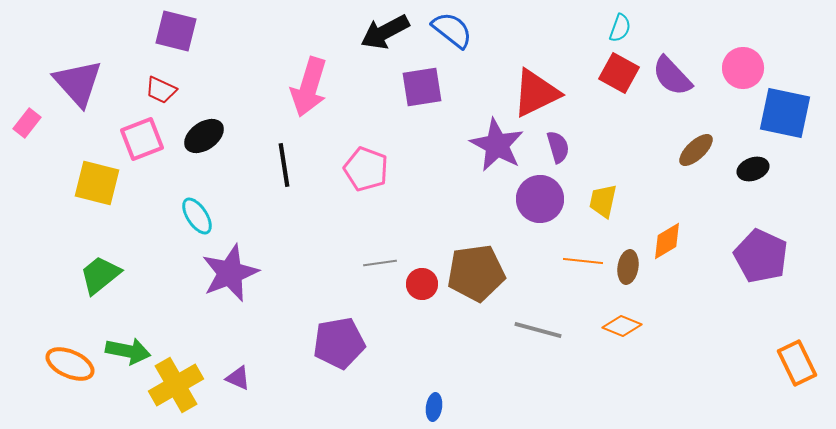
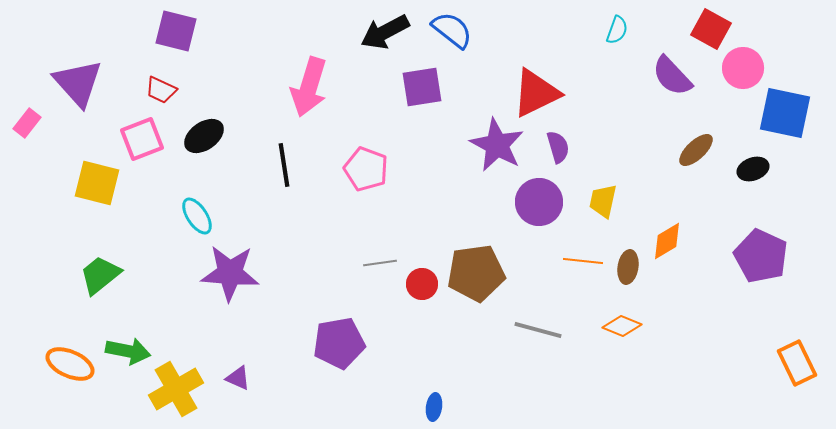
cyan semicircle at (620, 28): moved 3 px left, 2 px down
red square at (619, 73): moved 92 px right, 44 px up
purple circle at (540, 199): moved 1 px left, 3 px down
purple star at (230, 273): rotated 26 degrees clockwise
yellow cross at (176, 385): moved 4 px down
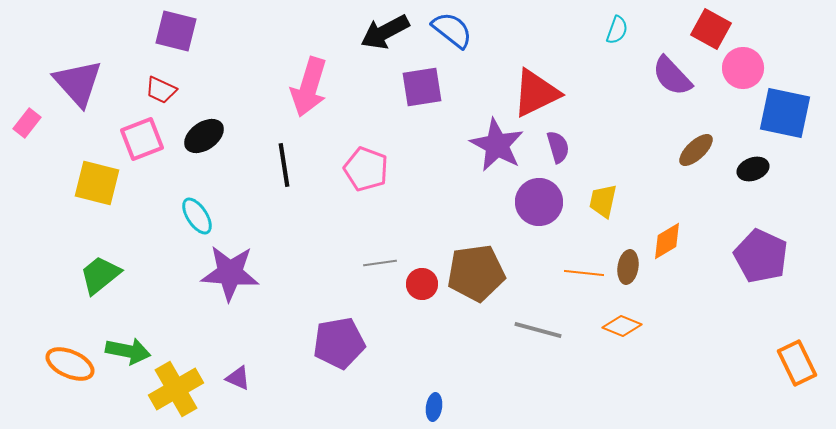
orange line at (583, 261): moved 1 px right, 12 px down
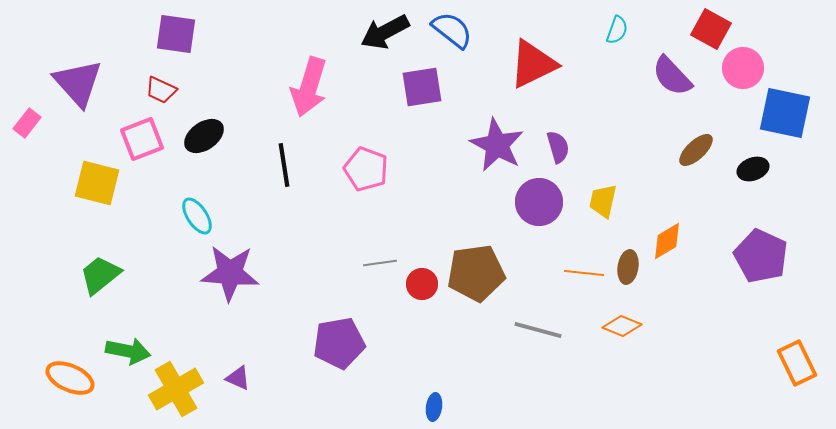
purple square at (176, 31): moved 3 px down; rotated 6 degrees counterclockwise
red triangle at (536, 93): moved 3 px left, 29 px up
orange ellipse at (70, 364): moved 14 px down
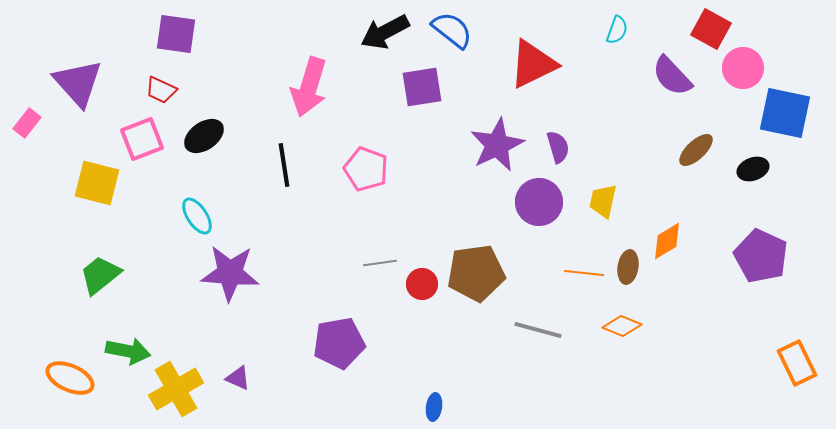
purple star at (497, 145): rotated 18 degrees clockwise
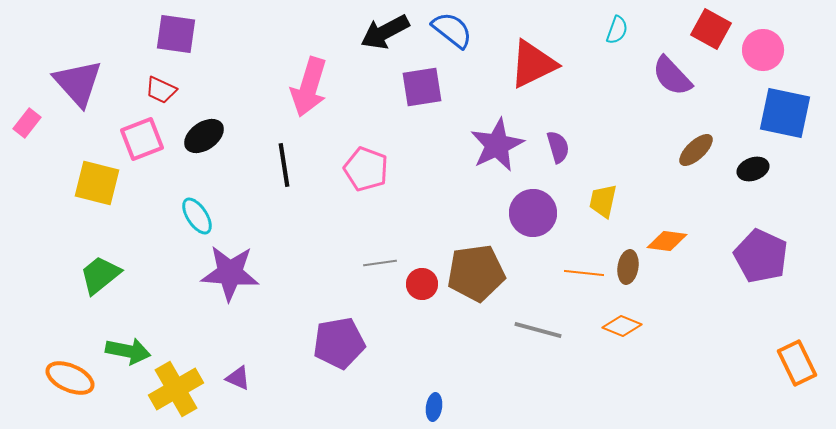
pink circle at (743, 68): moved 20 px right, 18 px up
purple circle at (539, 202): moved 6 px left, 11 px down
orange diamond at (667, 241): rotated 39 degrees clockwise
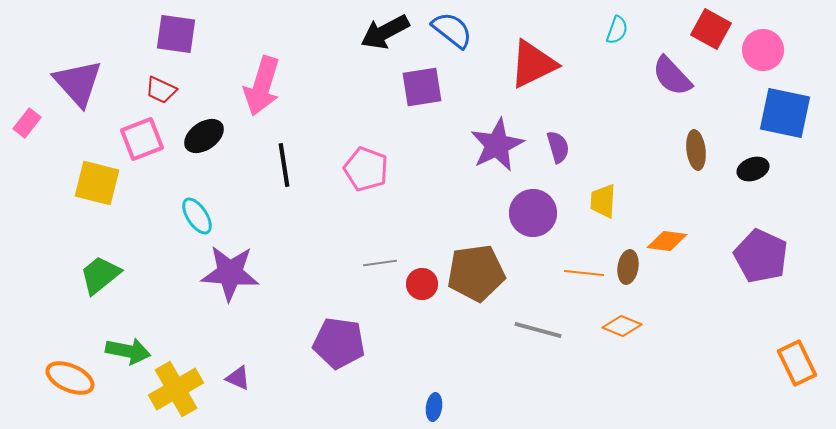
pink arrow at (309, 87): moved 47 px left, 1 px up
brown ellipse at (696, 150): rotated 54 degrees counterclockwise
yellow trapezoid at (603, 201): rotated 9 degrees counterclockwise
purple pentagon at (339, 343): rotated 18 degrees clockwise
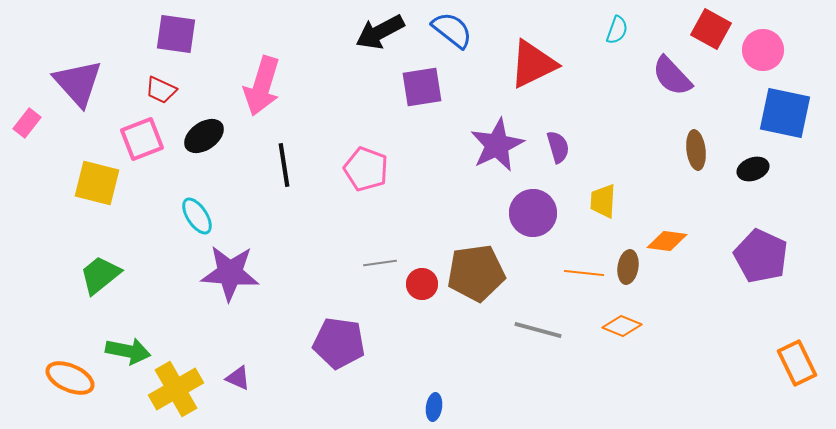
black arrow at (385, 32): moved 5 px left
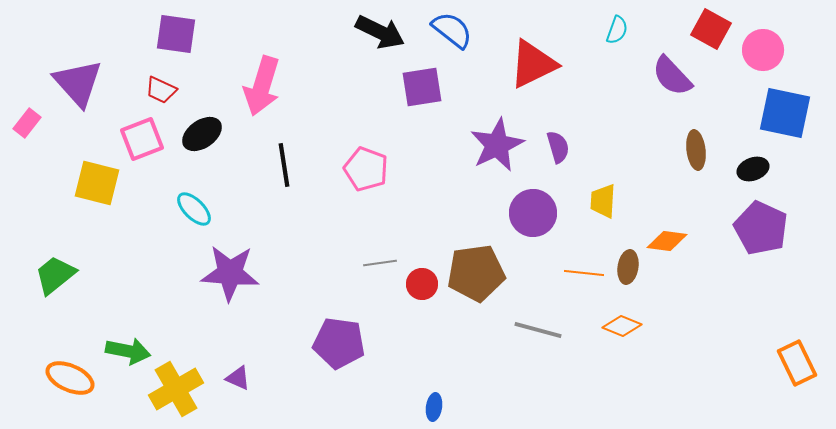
black arrow at (380, 32): rotated 126 degrees counterclockwise
black ellipse at (204, 136): moved 2 px left, 2 px up
cyan ellipse at (197, 216): moved 3 px left, 7 px up; rotated 12 degrees counterclockwise
purple pentagon at (761, 256): moved 28 px up
green trapezoid at (100, 275): moved 45 px left
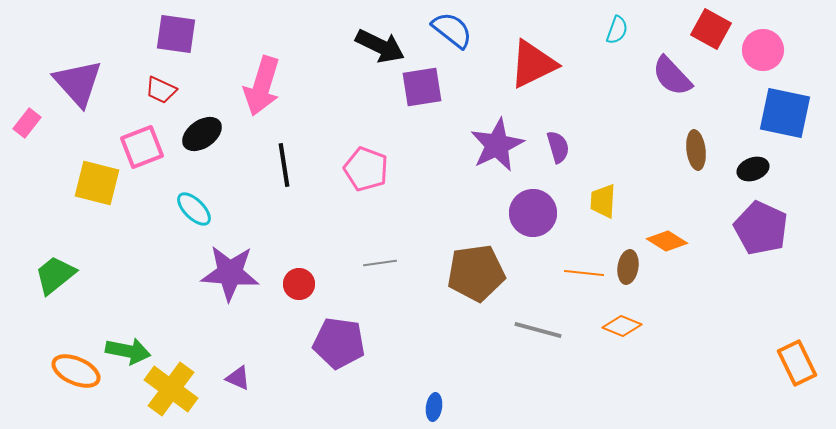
black arrow at (380, 32): moved 14 px down
pink square at (142, 139): moved 8 px down
orange diamond at (667, 241): rotated 24 degrees clockwise
red circle at (422, 284): moved 123 px left
orange ellipse at (70, 378): moved 6 px right, 7 px up
yellow cross at (176, 389): moved 5 px left; rotated 24 degrees counterclockwise
